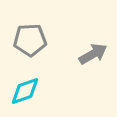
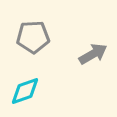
gray pentagon: moved 3 px right, 3 px up
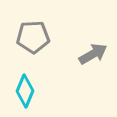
cyan diamond: rotated 48 degrees counterclockwise
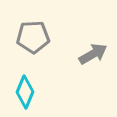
cyan diamond: moved 1 px down
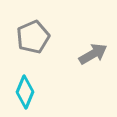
gray pentagon: rotated 20 degrees counterclockwise
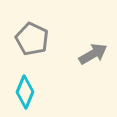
gray pentagon: moved 1 px left, 2 px down; rotated 24 degrees counterclockwise
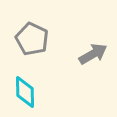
cyan diamond: rotated 24 degrees counterclockwise
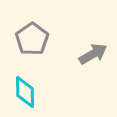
gray pentagon: rotated 12 degrees clockwise
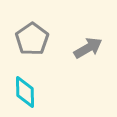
gray arrow: moved 5 px left, 6 px up
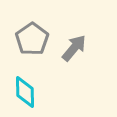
gray arrow: moved 14 px left; rotated 20 degrees counterclockwise
